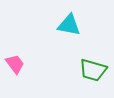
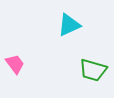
cyan triangle: rotated 35 degrees counterclockwise
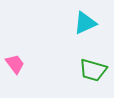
cyan triangle: moved 16 px right, 2 px up
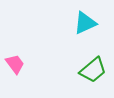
green trapezoid: rotated 56 degrees counterclockwise
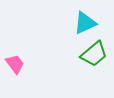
green trapezoid: moved 1 px right, 16 px up
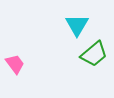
cyan triangle: moved 8 px left, 2 px down; rotated 35 degrees counterclockwise
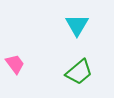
green trapezoid: moved 15 px left, 18 px down
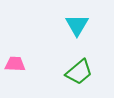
pink trapezoid: rotated 50 degrees counterclockwise
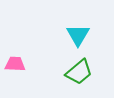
cyan triangle: moved 1 px right, 10 px down
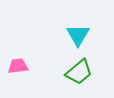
pink trapezoid: moved 3 px right, 2 px down; rotated 10 degrees counterclockwise
